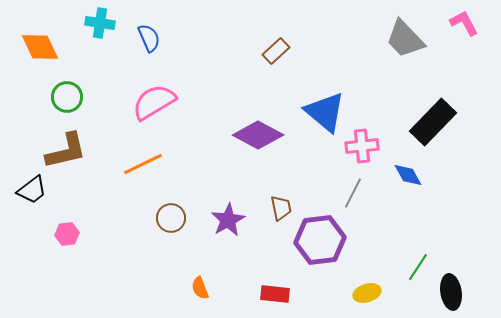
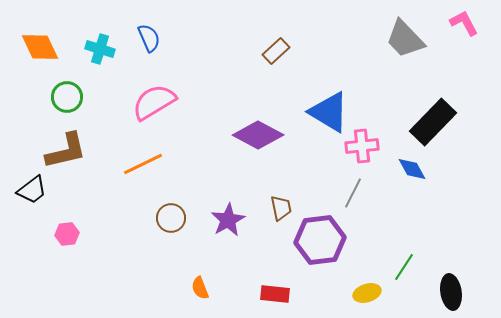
cyan cross: moved 26 px down; rotated 8 degrees clockwise
blue triangle: moved 4 px right; rotated 9 degrees counterclockwise
blue diamond: moved 4 px right, 6 px up
green line: moved 14 px left
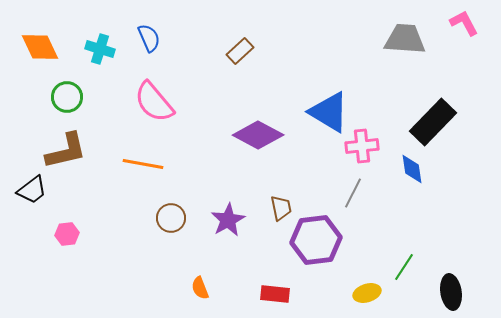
gray trapezoid: rotated 138 degrees clockwise
brown rectangle: moved 36 px left
pink semicircle: rotated 99 degrees counterclockwise
orange line: rotated 36 degrees clockwise
blue diamond: rotated 20 degrees clockwise
purple hexagon: moved 4 px left
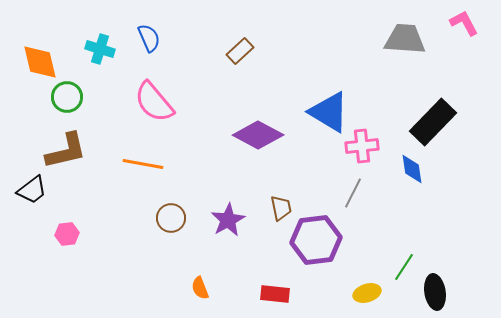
orange diamond: moved 15 px down; rotated 12 degrees clockwise
black ellipse: moved 16 px left
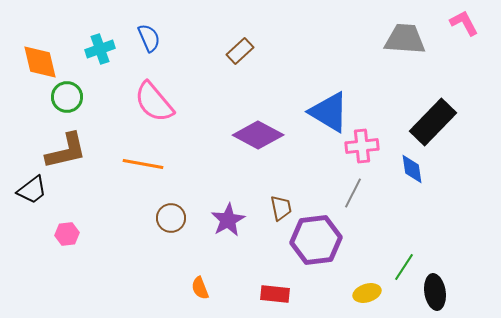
cyan cross: rotated 36 degrees counterclockwise
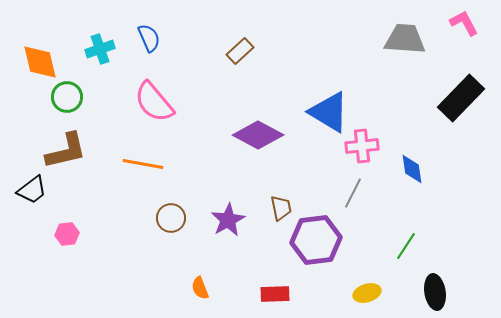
black rectangle: moved 28 px right, 24 px up
green line: moved 2 px right, 21 px up
red rectangle: rotated 8 degrees counterclockwise
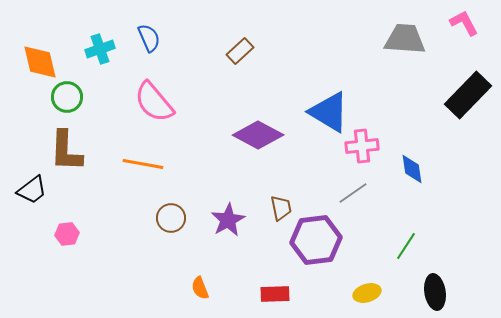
black rectangle: moved 7 px right, 3 px up
brown L-shape: rotated 105 degrees clockwise
gray line: rotated 28 degrees clockwise
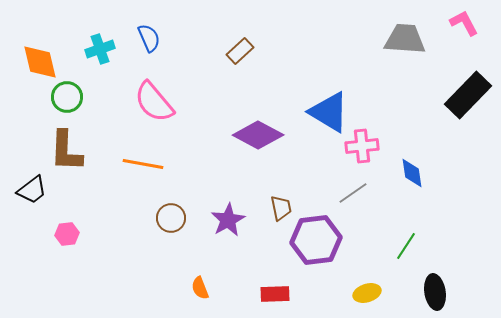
blue diamond: moved 4 px down
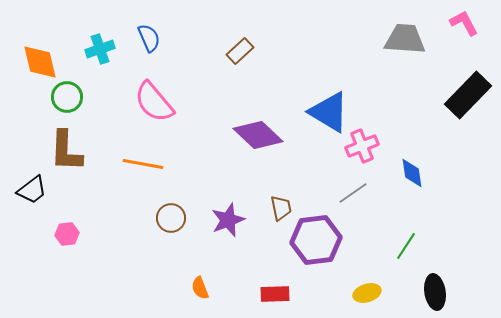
purple diamond: rotated 15 degrees clockwise
pink cross: rotated 16 degrees counterclockwise
purple star: rotated 8 degrees clockwise
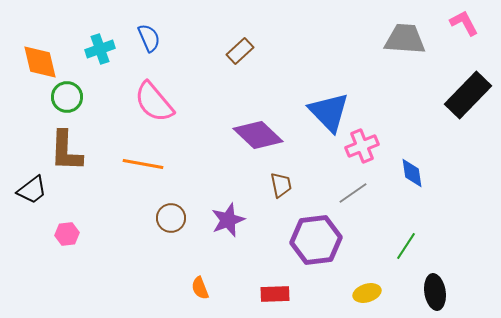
blue triangle: rotated 15 degrees clockwise
brown trapezoid: moved 23 px up
